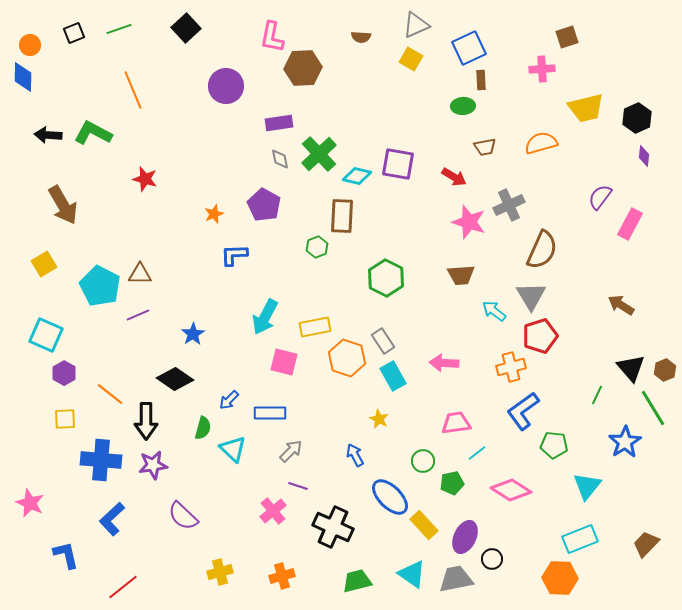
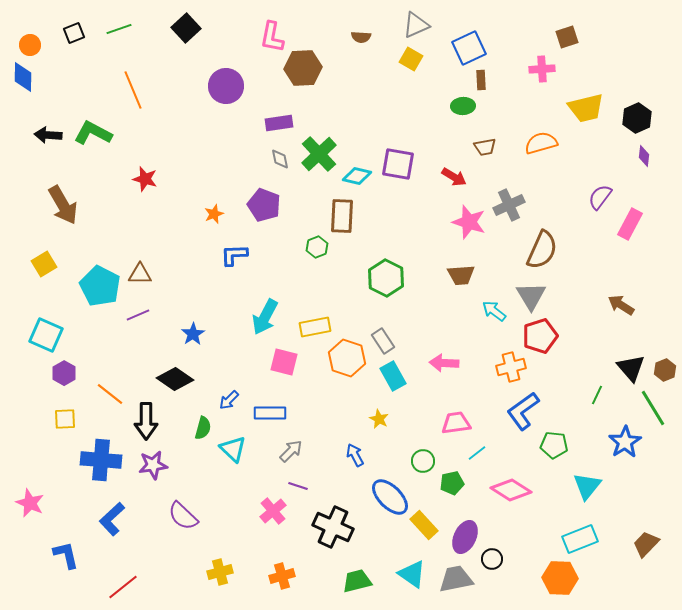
purple pentagon at (264, 205): rotated 8 degrees counterclockwise
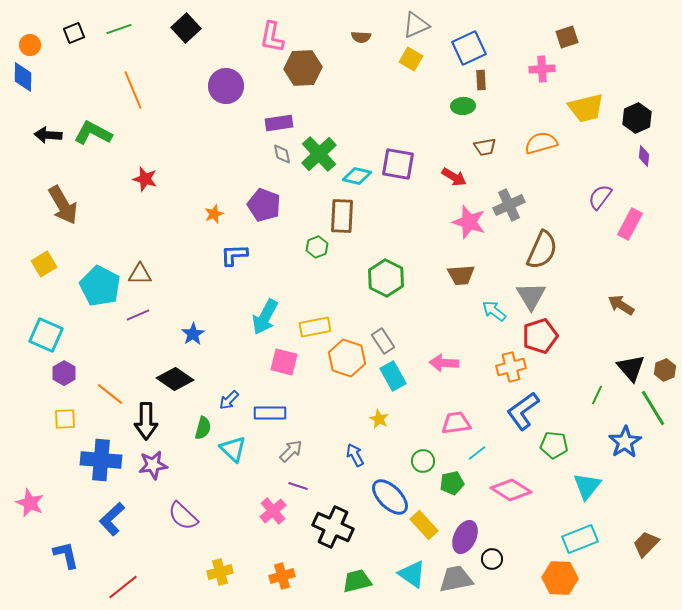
gray diamond at (280, 159): moved 2 px right, 5 px up
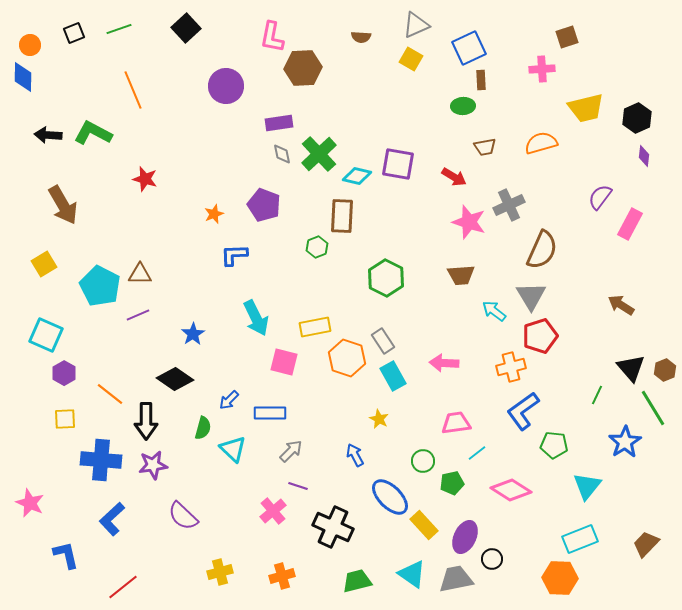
cyan arrow at (265, 317): moved 9 px left, 1 px down; rotated 54 degrees counterclockwise
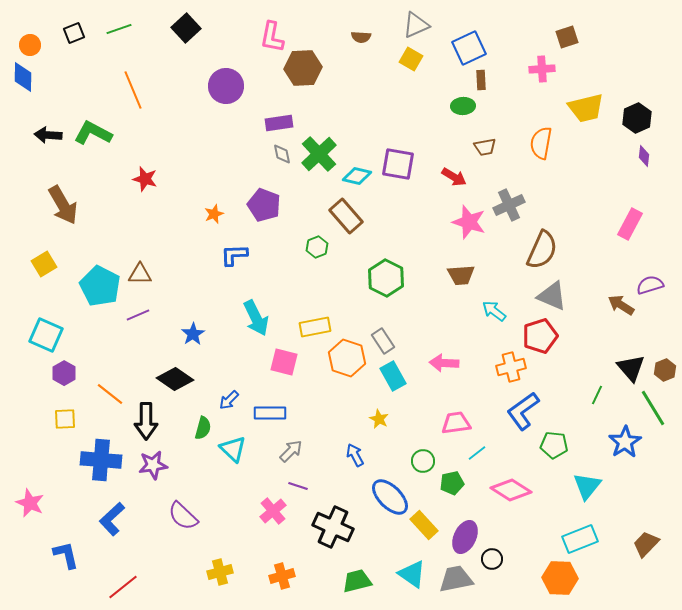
orange semicircle at (541, 143): rotated 64 degrees counterclockwise
purple semicircle at (600, 197): moved 50 px right, 88 px down; rotated 36 degrees clockwise
brown rectangle at (342, 216): moved 4 px right; rotated 44 degrees counterclockwise
gray triangle at (531, 296): moved 21 px right; rotated 36 degrees counterclockwise
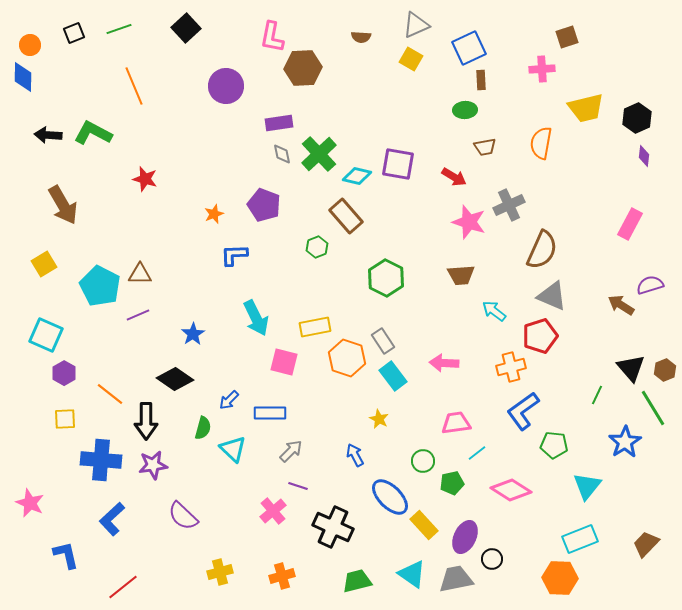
orange line at (133, 90): moved 1 px right, 4 px up
green ellipse at (463, 106): moved 2 px right, 4 px down
cyan rectangle at (393, 376): rotated 8 degrees counterclockwise
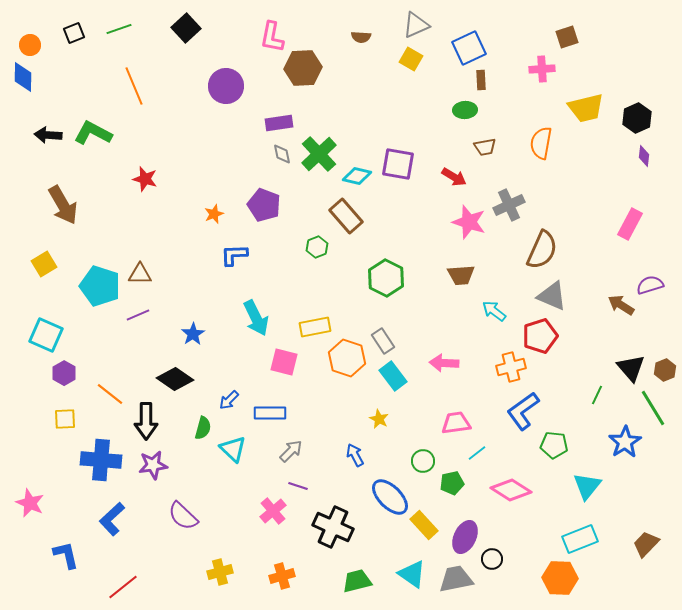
cyan pentagon at (100, 286): rotated 9 degrees counterclockwise
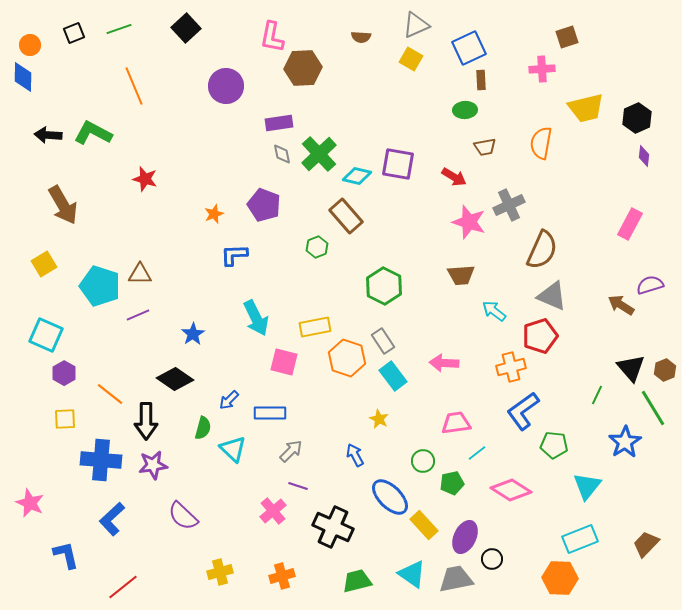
green hexagon at (386, 278): moved 2 px left, 8 px down
